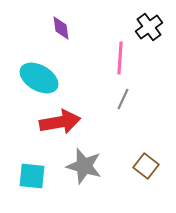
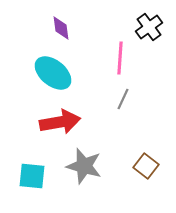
cyan ellipse: moved 14 px right, 5 px up; rotated 9 degrees clockwise
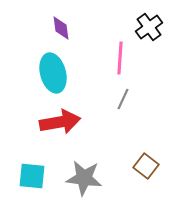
cyan ellipse: rotated 36 degrees clockwise
gray star: moved 12 px down; rotated 9 degrees counterclockwise
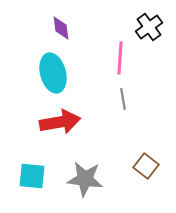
gray line: rotated 35 degrees counterclockwise
gray star: moved 1 px right, 1 px down
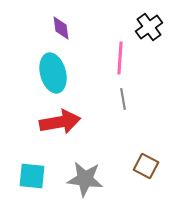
brown square: rotated 10 degrees counterclockwise
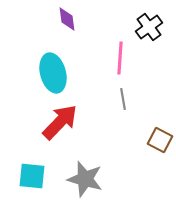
purple diamond: moved 6 px right, 9 px up
red arrow: rotated 36 degrees counterclockwise
brown square: moved 14 px right, 26 px up
gray star: rotated 9 degrees clockwise
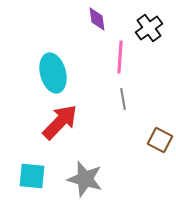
purple diamond: moved 30 px right
black cross: moved 1 px down
pink line: moved 1 px up
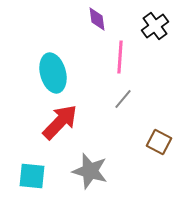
black cross: moved 6 px right, 2 px up
gray line: rotated 50 degrees clockwise
brown square: moved 1 px left, 2 px down
gray star: moved 5 px right, 8 px up
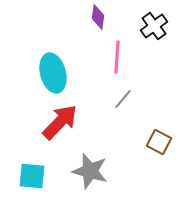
purple diamond: moved 1 px right, 2 px up; rotated 15 degrees clockwise
black cross: moved 1 px left
pink line: moved 3 px left
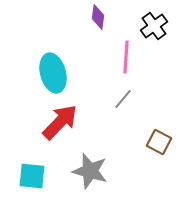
pink line: moved 9 px right
